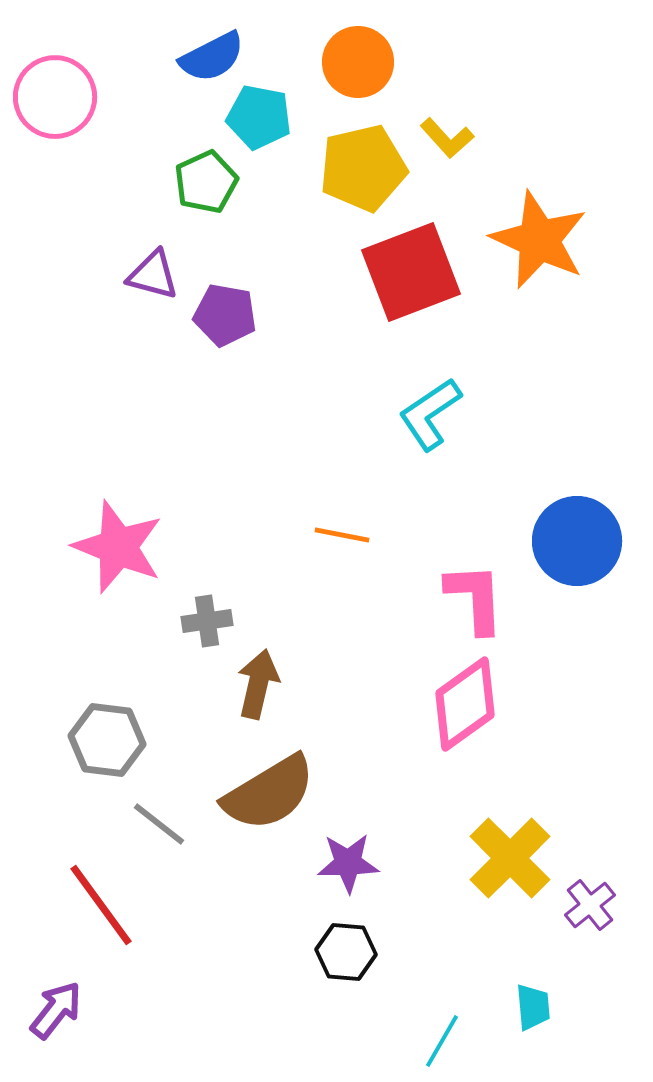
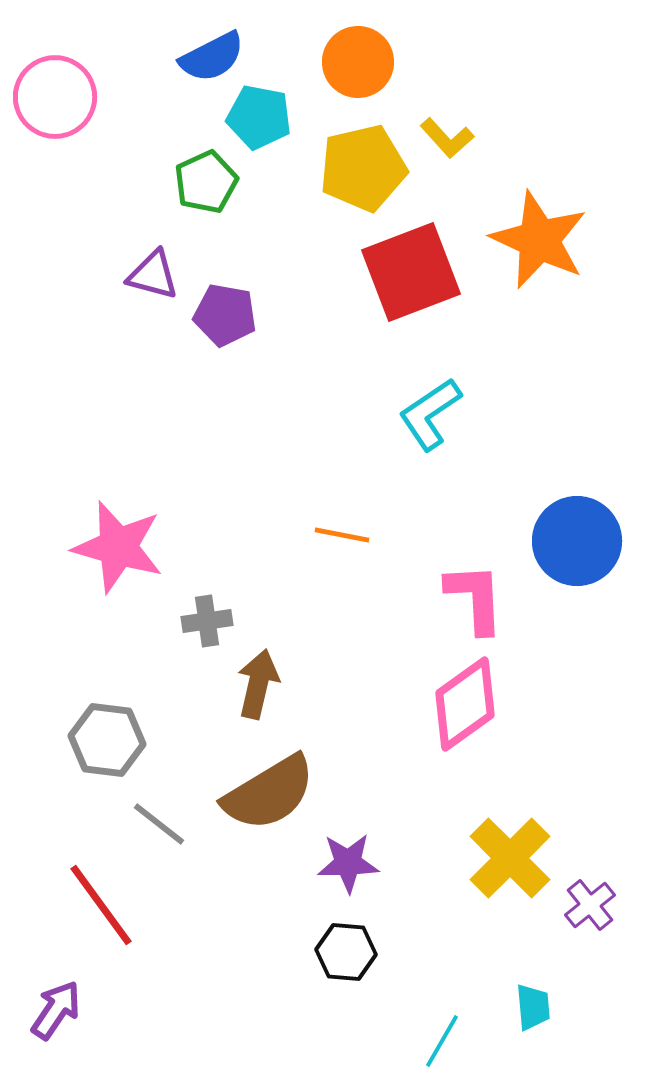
pink star: rotated 6 degrees counterclockwise
purple arrow: rotated 4 degrees counterclockwise
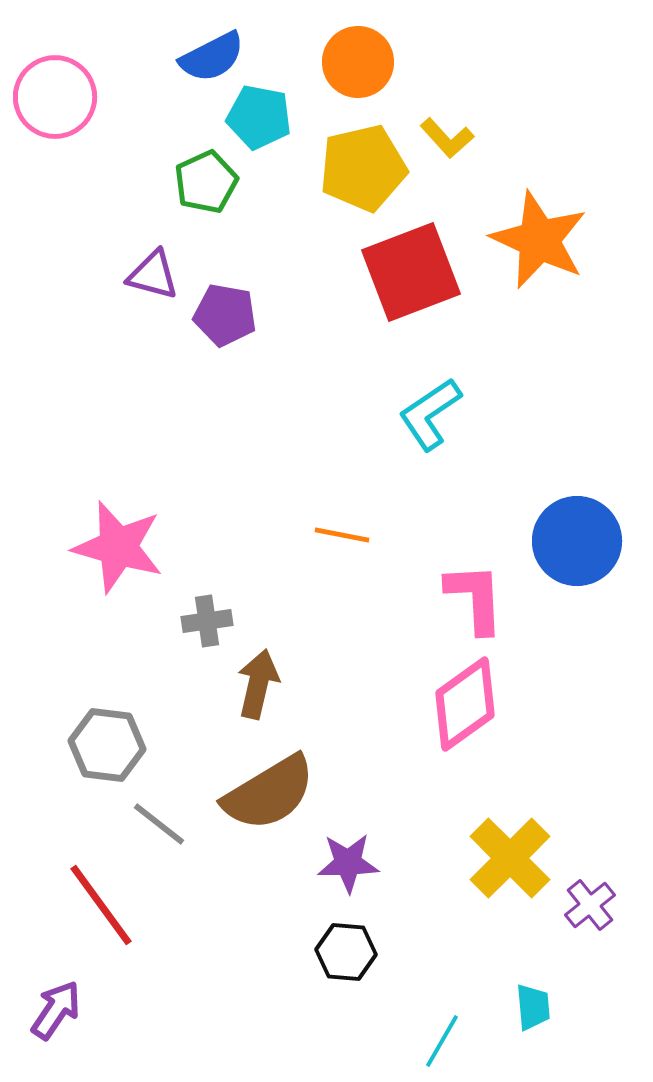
gray hexagon: moved 5 px down
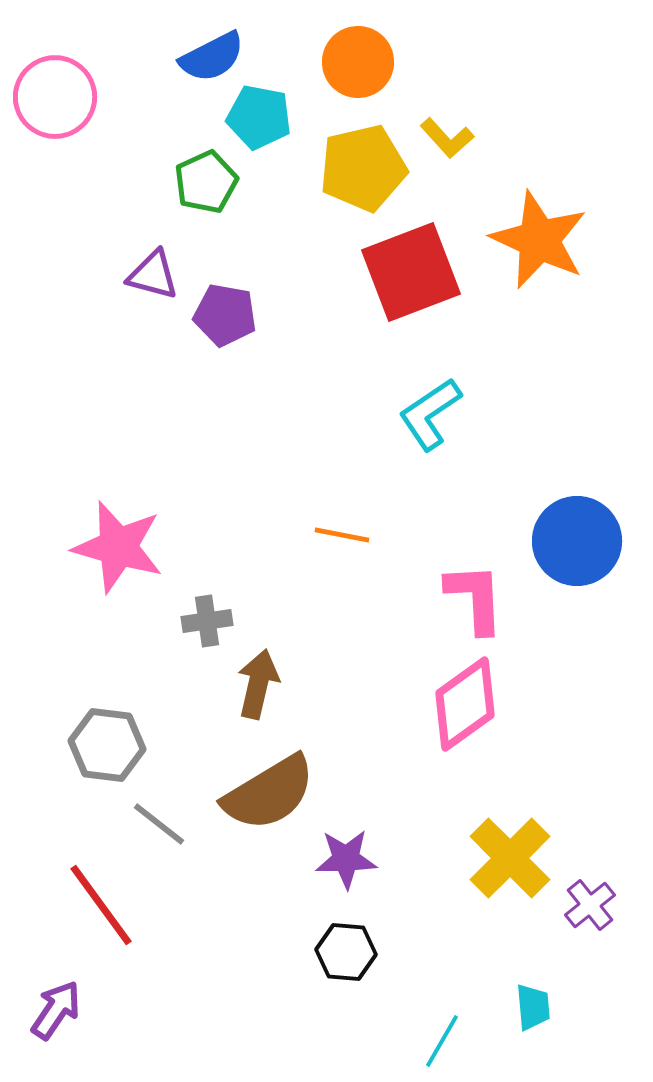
purple star: moved 2 px left, 4 px up
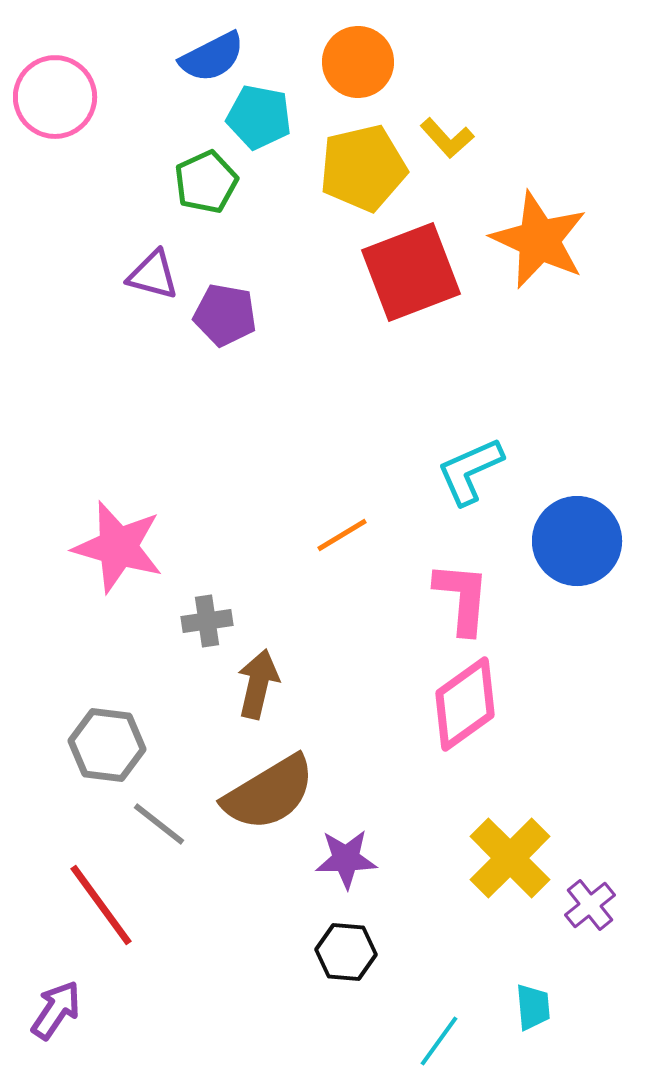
cyan L-shape: moved 40 px right, 57 px down; rotated 10 degrees clockwise
orange line: rotated 42 degrees counterclockwise
pink L-shape: moved 13 px left; rotated 8 degrees clockwise
cyan line: moved 3 px left; rotated 6 degrees clockwise
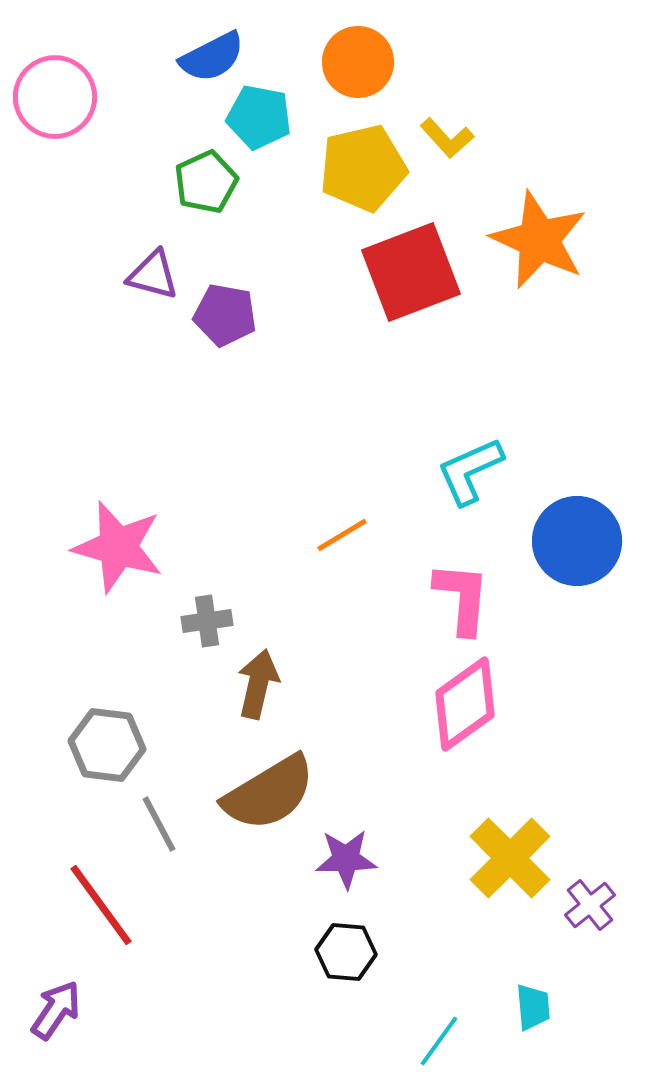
gray line: rotated 24 degrees clockwise
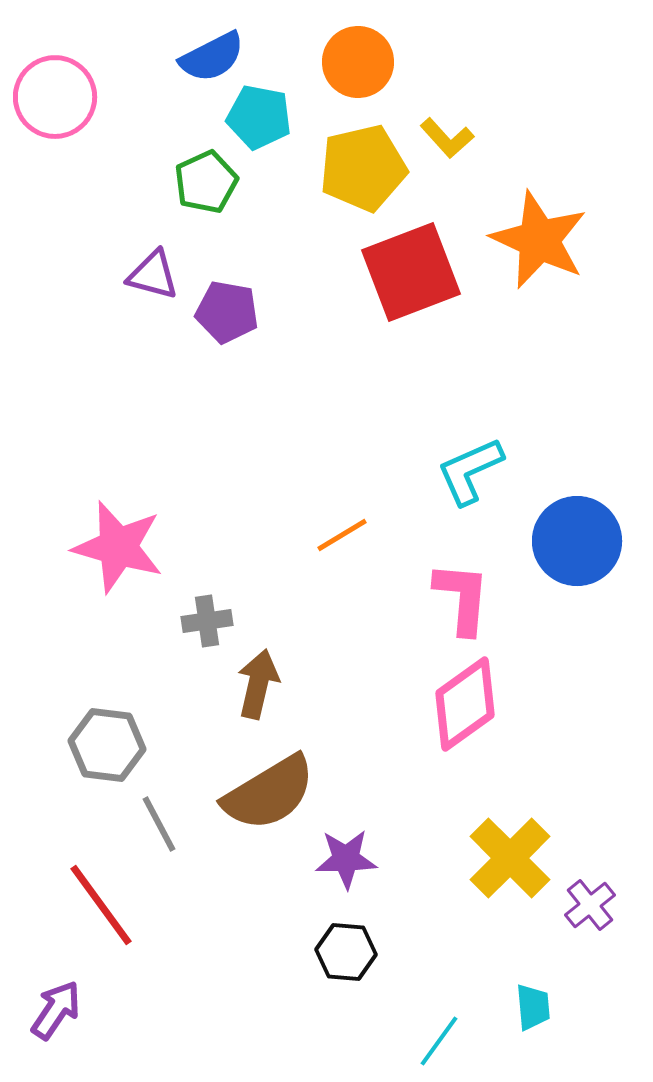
purple pentagon: moved 2 px right, 3 px up
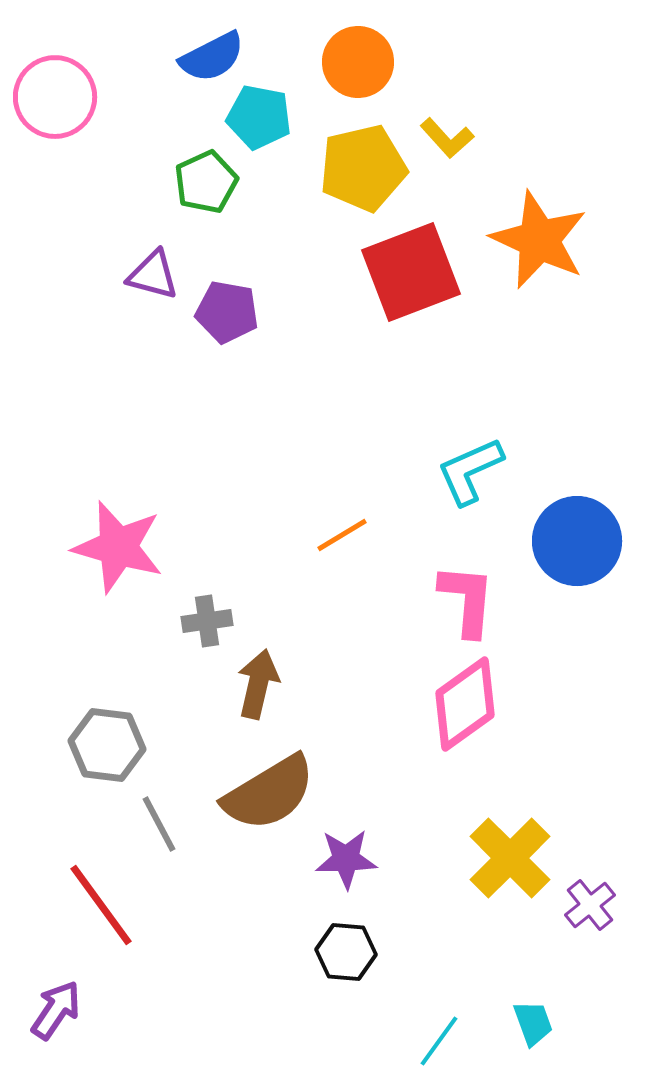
pink L-shape: moved 5 px right, 2 px down
cyan trapezoid: moved 16 px down; rotated 15 degrees counterclockwise
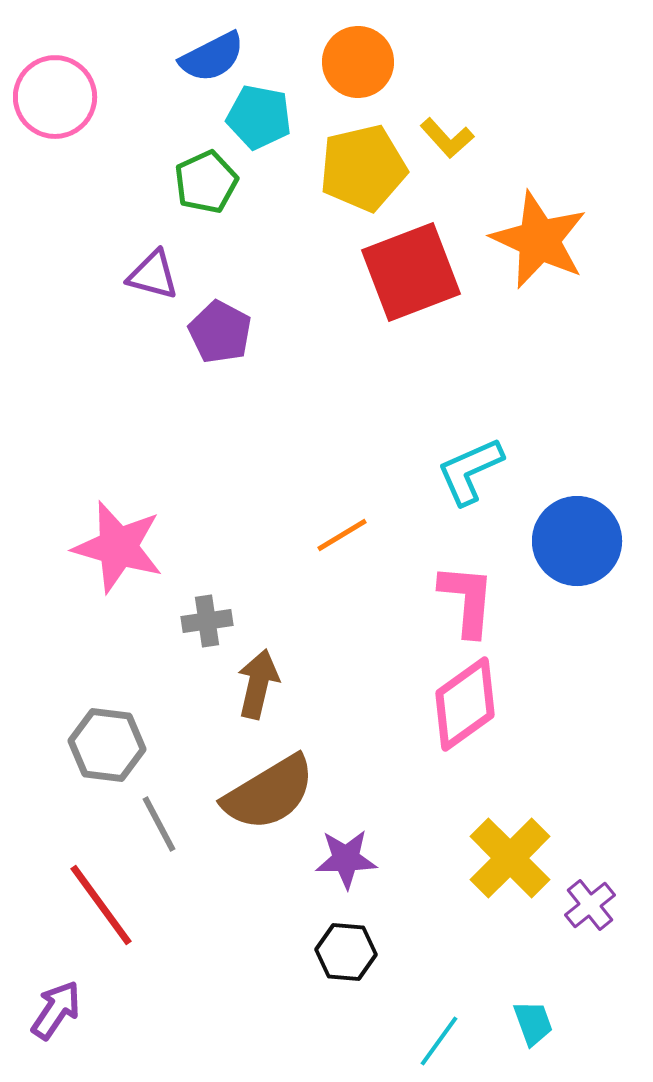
purple pentagon: moved 7 px left, 20 px down; rotated 18 degrees clockwise
